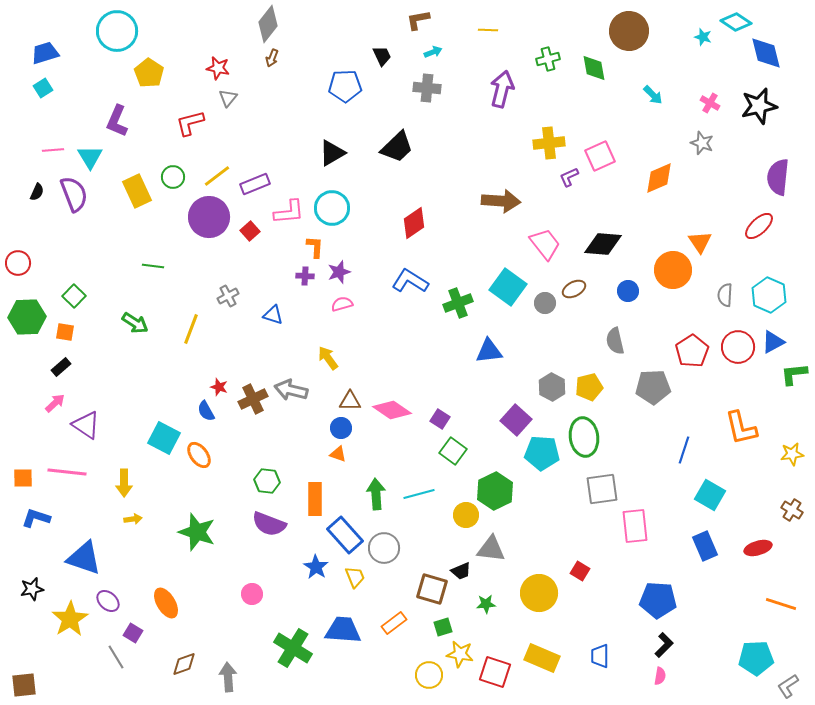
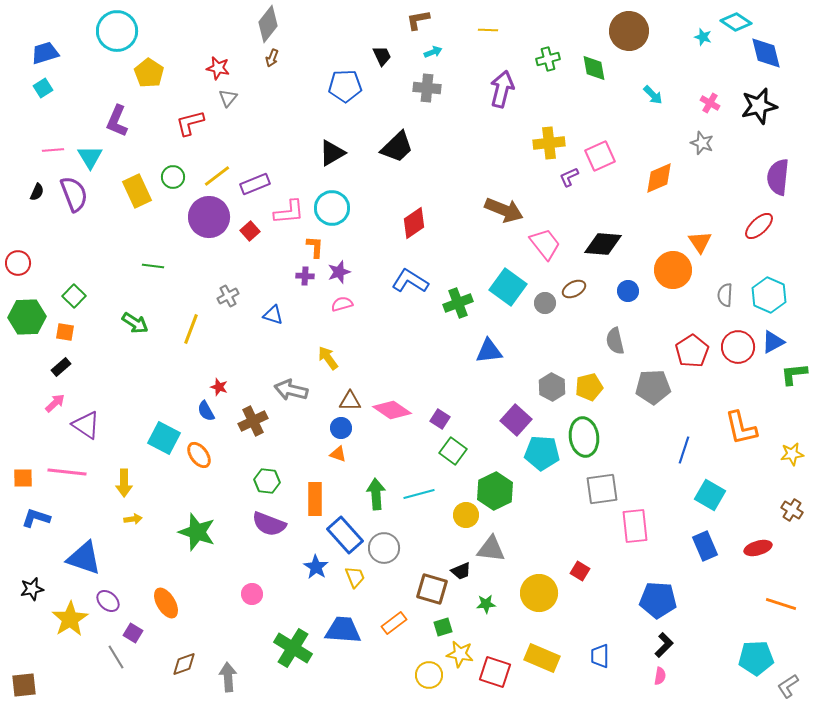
brown arrow at (501, 201): moved 3 px right, 9 px down; rotated 18 degrees clockwise
brown cross at (253, 399): moved 22 px down
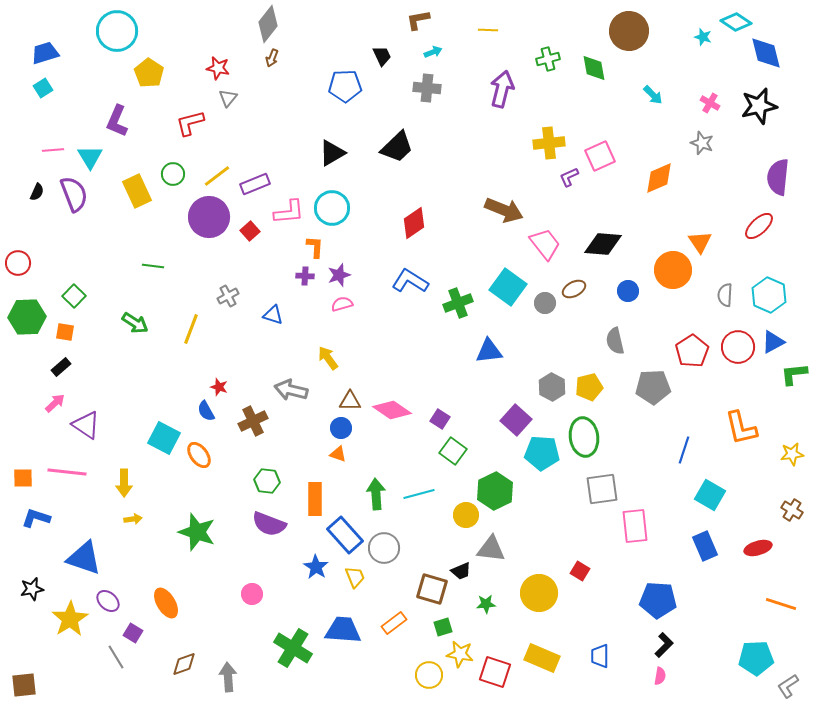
green circle at (173, 177): moved 3 px up
purple star at (339, 272): moved 3 px down
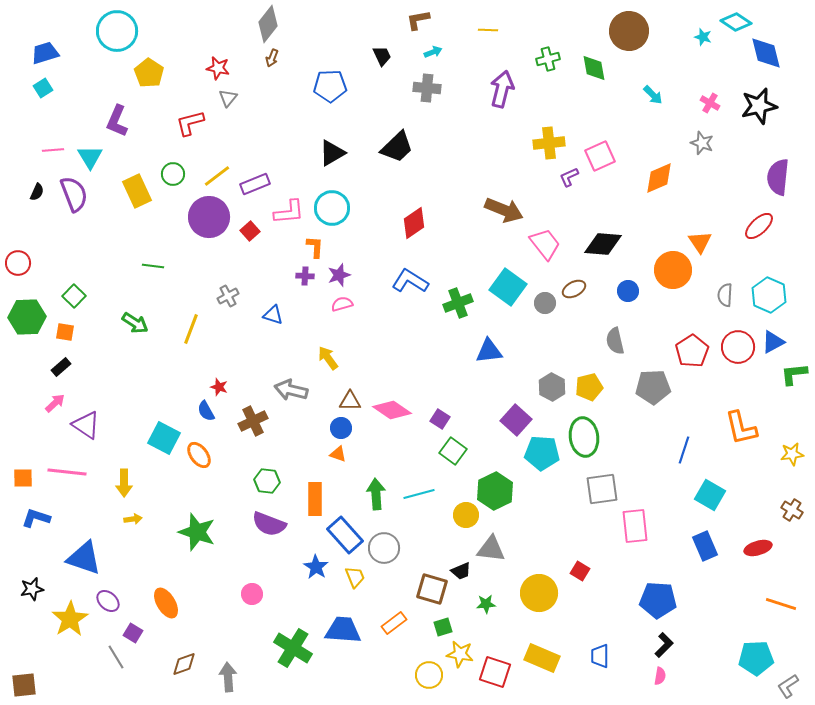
blue pentagon at (345, 86): moved 15 px left
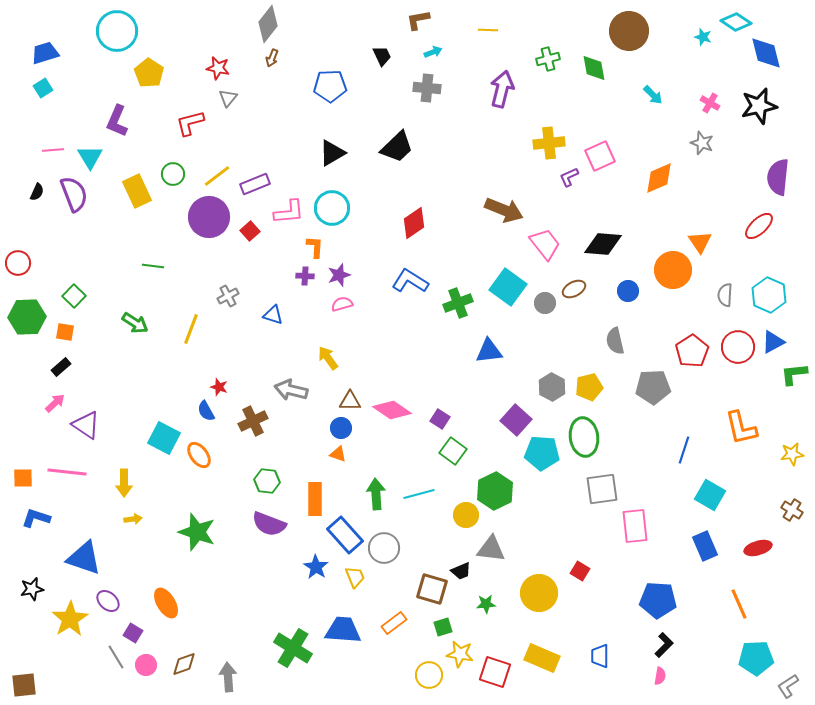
pink circle at (252, 594): moved 106 px left, 71 px down
orange line at (781, 604): moved 42 px left; rotated 48 degrees clockwise
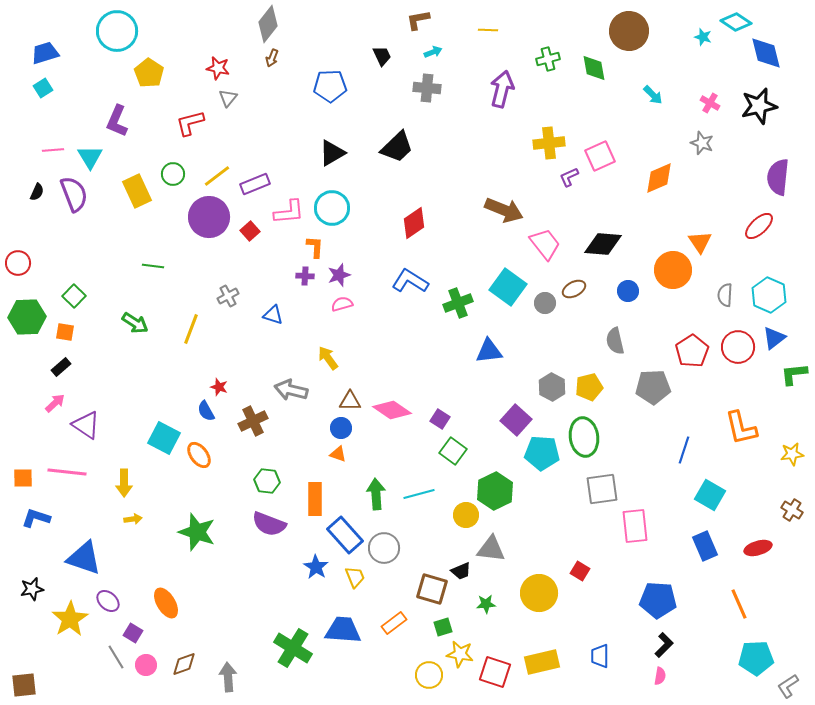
blue triangle at (773, 342): moved 1 px right, 4 px up; rotated 10 degrees counterclockwise
yellow rectangle at (542, 658): moved 4 px down; rotated 36 degrees counterclockwise
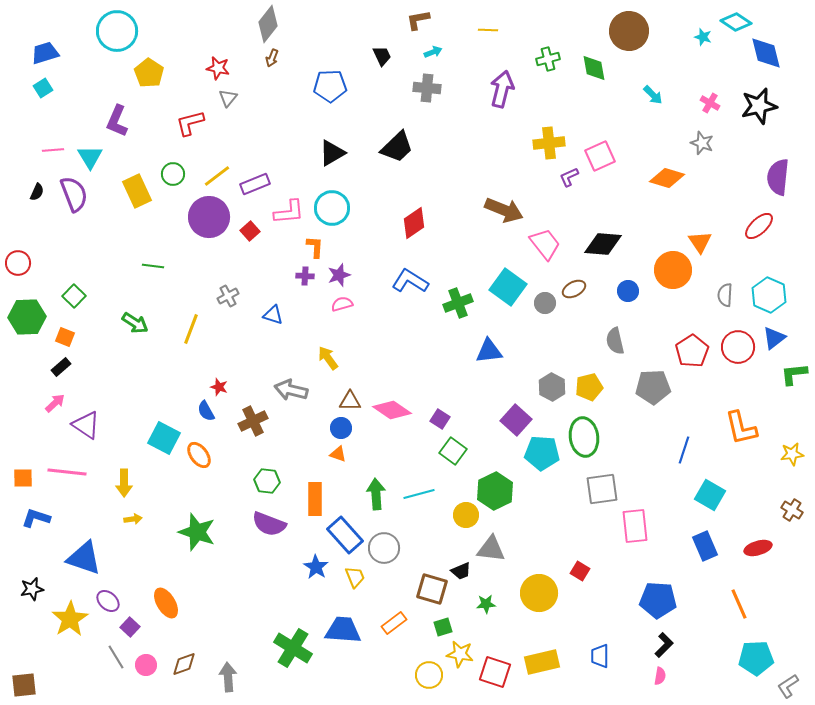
orange diamond at (659, 178): moved 8 px right; rotated 40 degrees clockwise
orange square at (65, 332): moved 5 px down; rotated 12 degrees clockwise
purple square at (133, 633): moved 3 px left, 6 px up; rotated 12 degrees clockwise
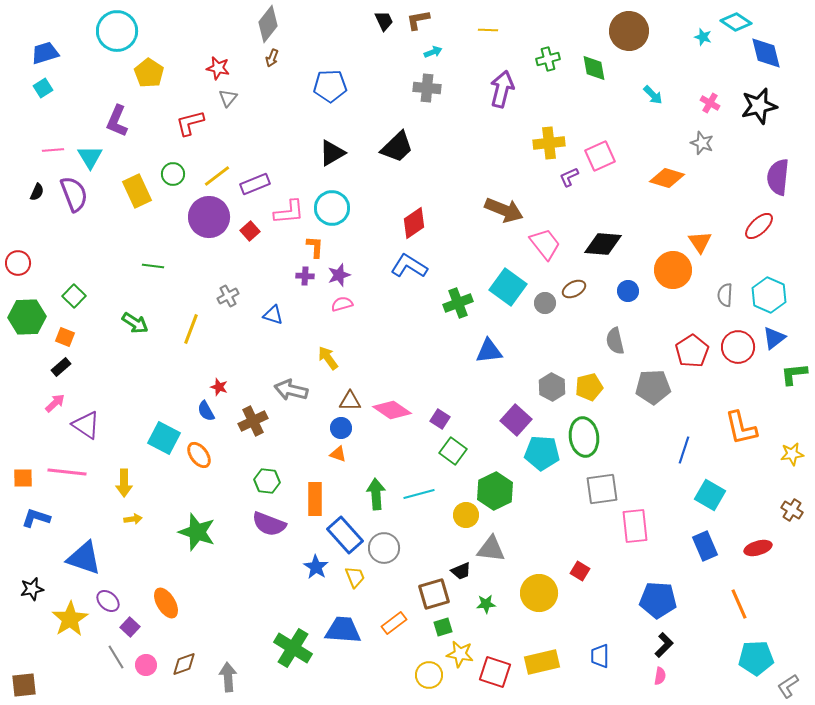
black trapezoid at (382, 56): moved 2 px right, 35 px up
blue L-shape at (410, 281): moved 1 px left, 15 px up
brown square at (432, 589): moved 2 px right, 5 px down; rotated 32 degrees counterclockwise
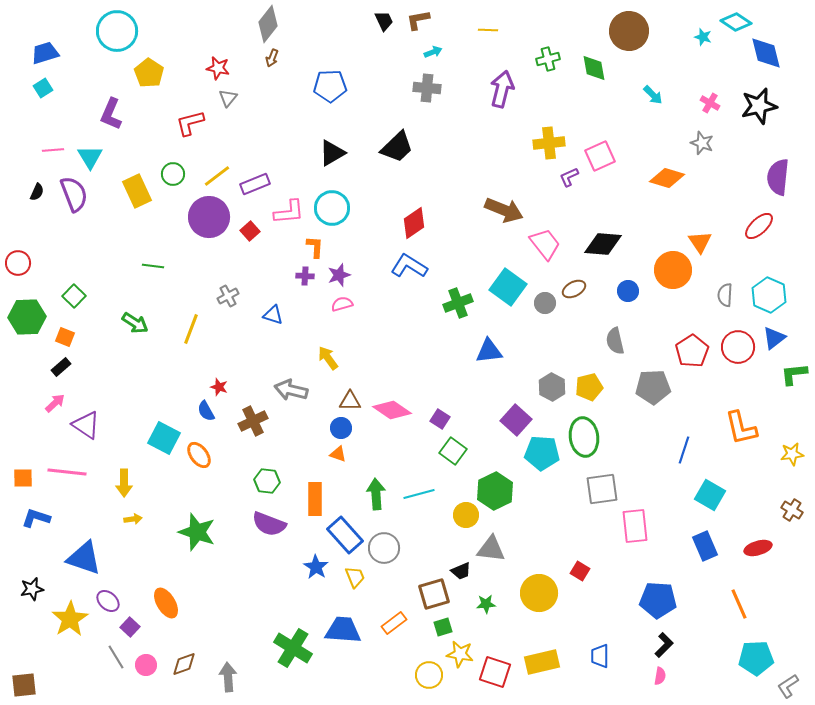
purple L-shape at (117, 121): moved 6 px left, 7 px up
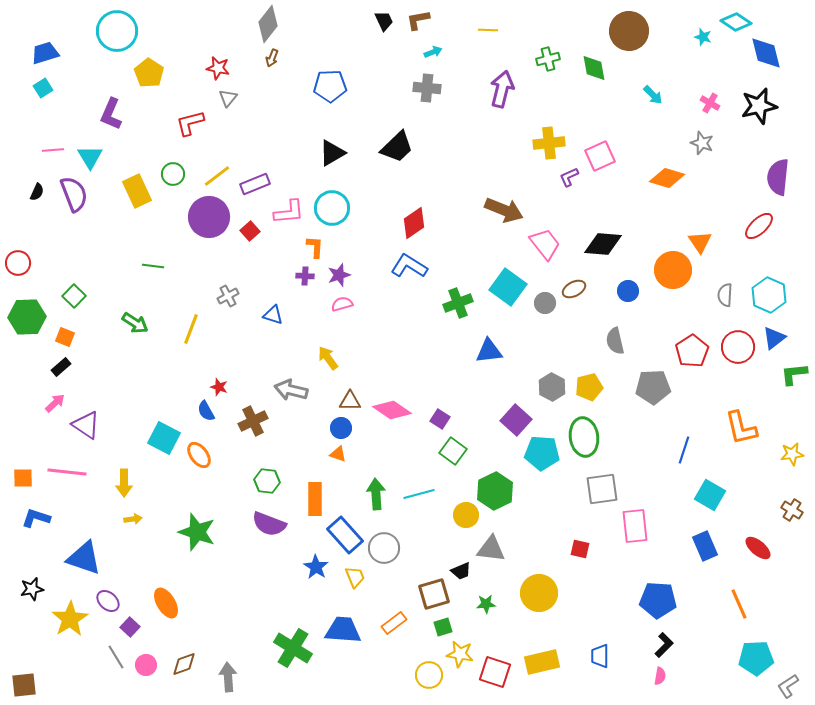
red ellipse at (758, 548): rotated 56 degrees clockwise
red square at (580, 571): moved 22 px up; rotated 18 degrees counterclockwise
